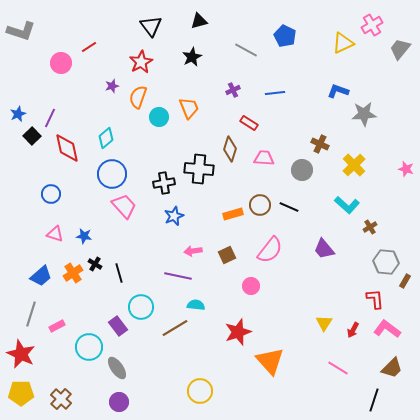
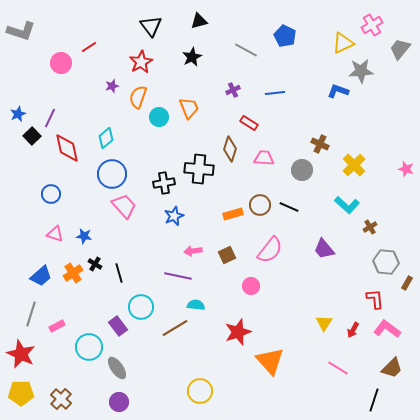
gray star at (364, 114): moved 3 px left, 43 px up
brown rectangle at (405, 281): moved 2 px right, 2 px down
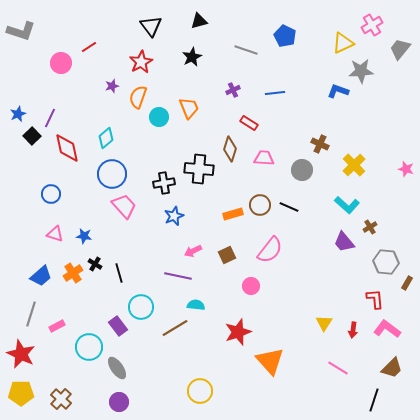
gray line at (246, 50): rotated 10 degrees counterclockwise
purple trapezoid at (324, 249): moved 20 px right, 7 px up
pink arrow at (193, 251): rotated 18 degrees counterclockwise
red arrow at (353, 330): rotated 21 degrees counterclockwise
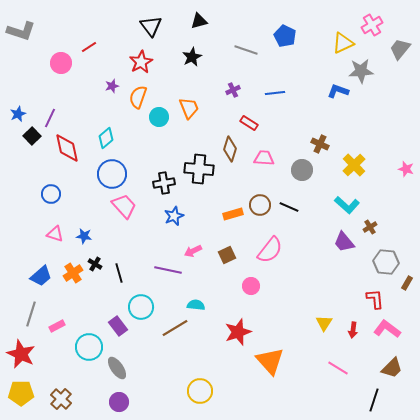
purple line at (178, 276): moved 10 px left, 6 px up
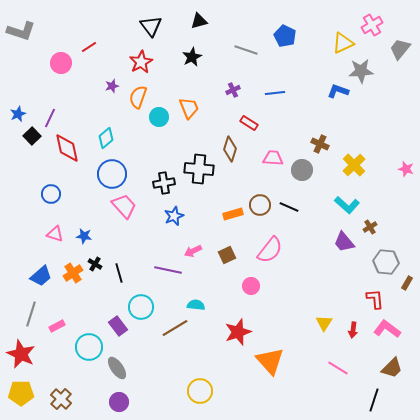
pink trapezoid at (264, 158): moved 9 px right
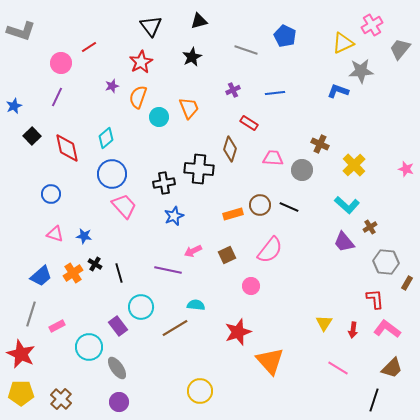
blue star at (18, 114): moved 4 px left, 8 px up
purple line at (50, 118): moved 7 px right, 21 px up
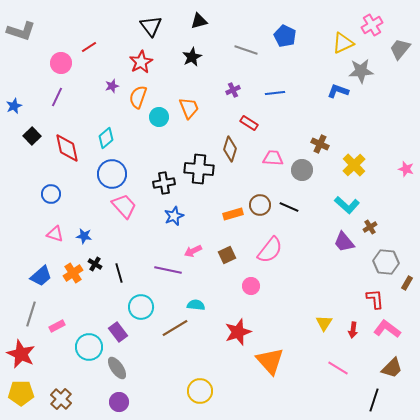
purple rectangle at (118, 326): moved 6 px down
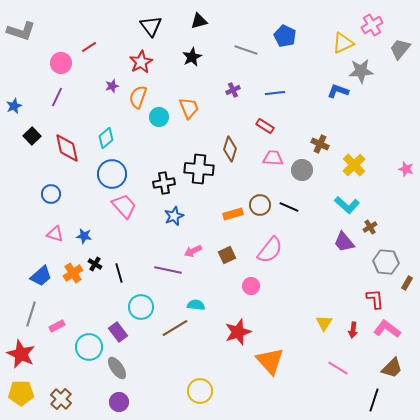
red rectangle at (249, 123): moved 16 px right, 3 px down
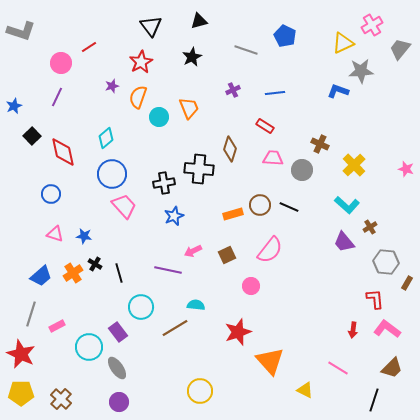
red diamond at (67, 148): moved 4 px left, 4 px down
yellow triangle at (324, 323): moved 19 px left, 67 px down; rotated 36 degrees counterclockwise
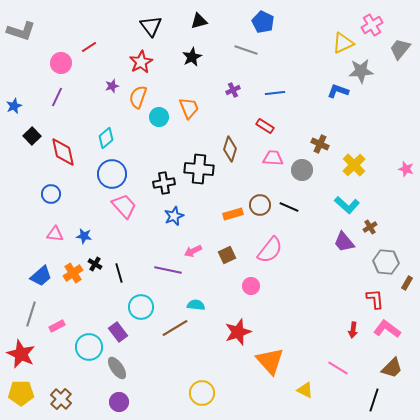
blue pentagon at (285, 36): moved 22 px left, 14 px up
pink triangle at (55, 234): rotated 12 degrees counterclockwise
yellow circle at (200, 391): moved 2 px right, 2 px down
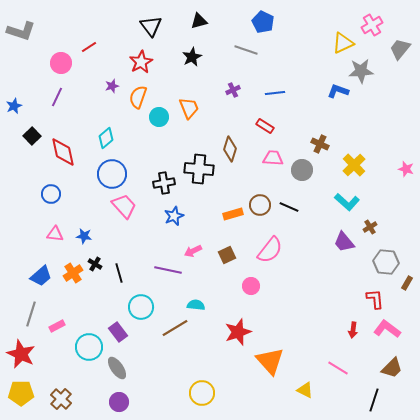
cyan L-shape at (347, 205): moved 3 px up
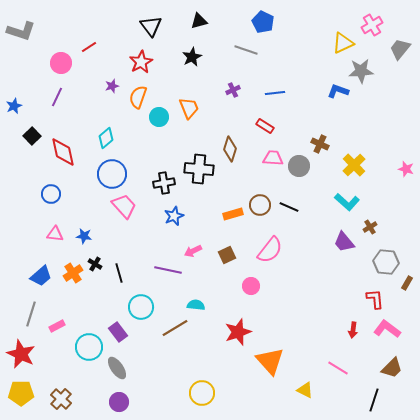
gray circle at (302, 170): moved 3 px left, 4 px up
